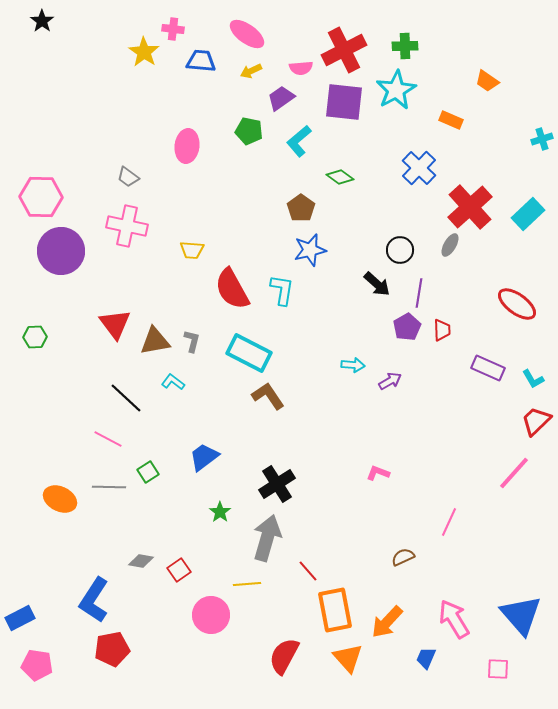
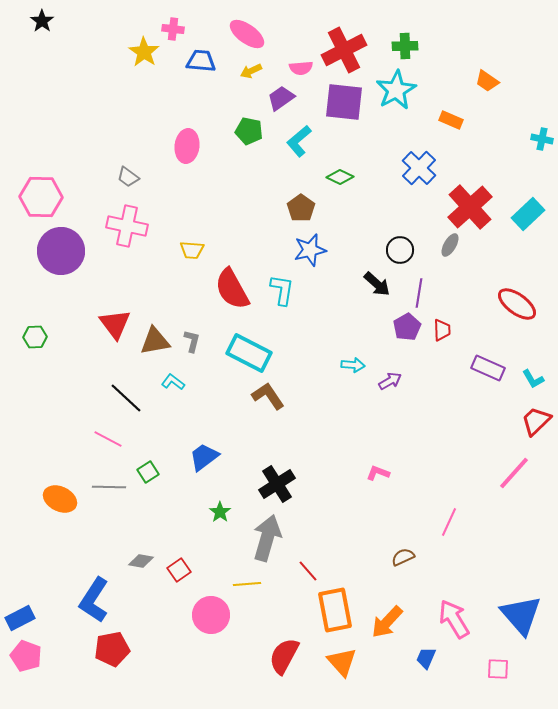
cyan cross at (542, 139): rotated 30 degrees clockwise
green diamond at (340, 177): rotated 12 degrees counterclockwise
orange triangle at (348, 658): moved 6 px left, 4 px down
pink pentagon at (37, 665): moved 11 px left, 9 px up; rotated 12 degrees clockwise
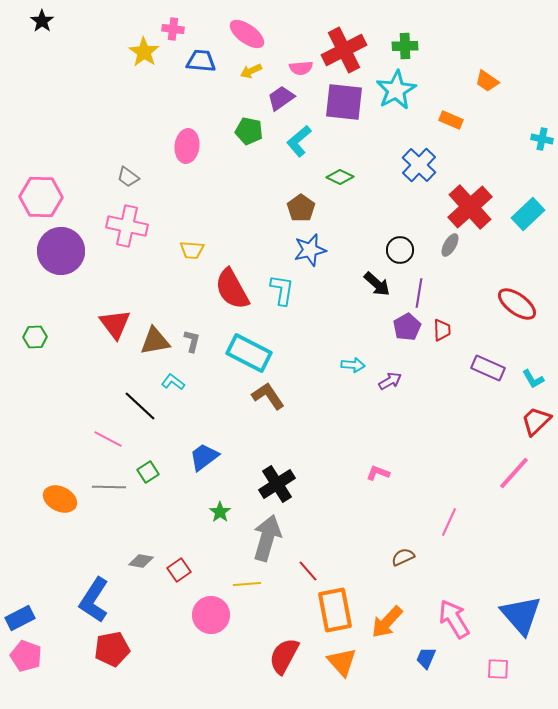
blue cross at (419, 168): moved 3 px up
black line at (126, 398): moved 14 px right, 8 px down
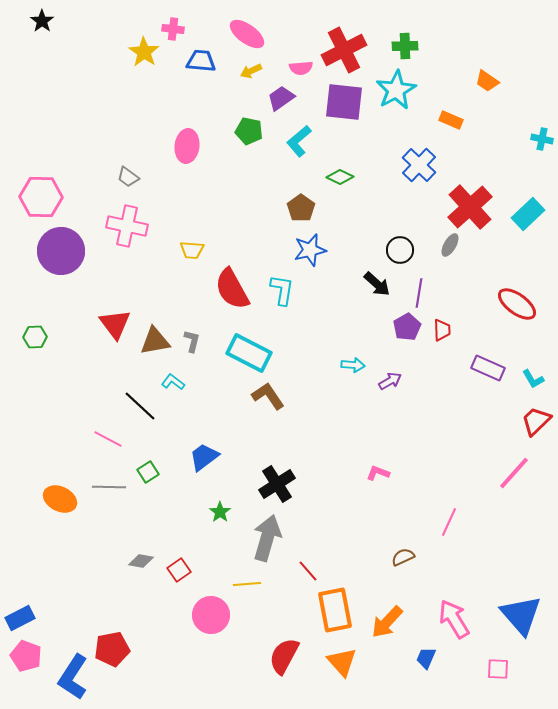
blue L-shape at (94, 600): moved 21 px left, 77 px down
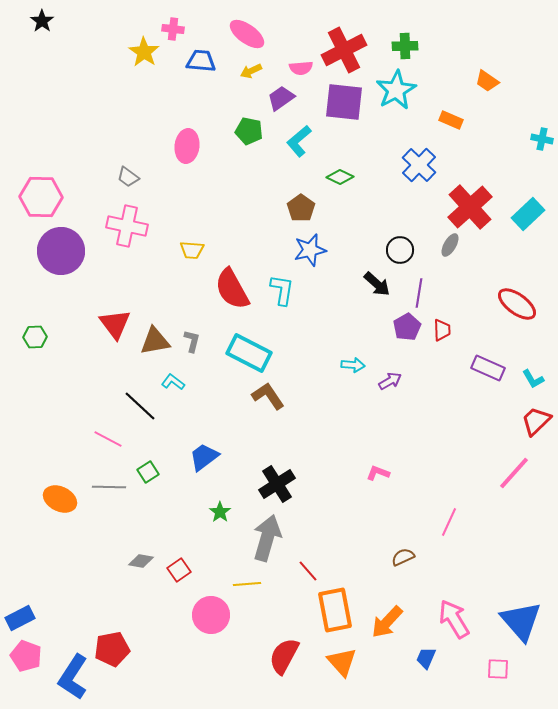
blue triangle at (521, 615): moved 6 px down
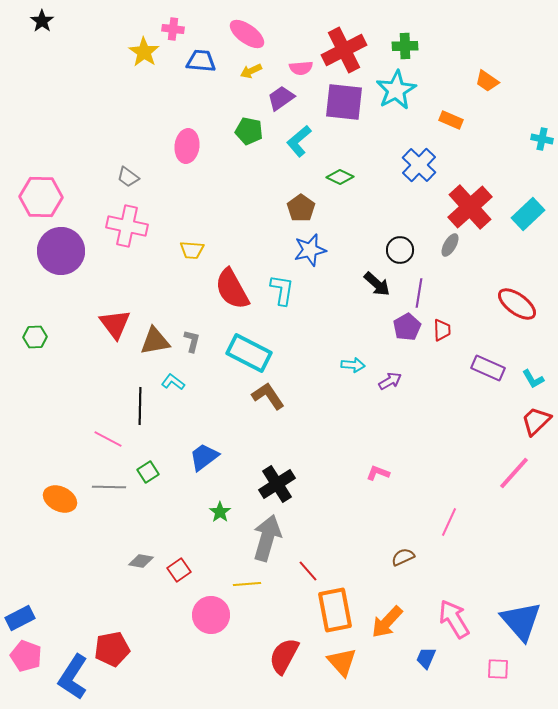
black line at (140, 406): rotated 48 degrees clockwise
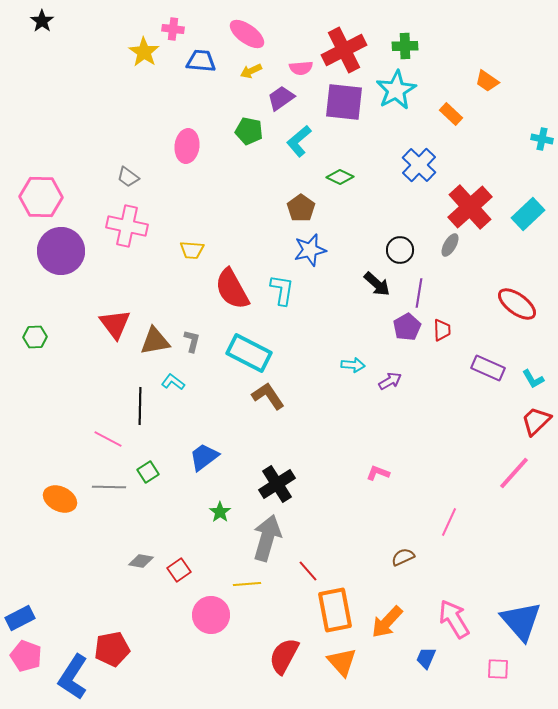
orange rectangle at (451, 120): moved 6 px up; rotated 20 degrees clockwise
